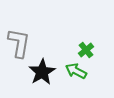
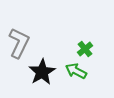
gray L-shape: rotated 16 degrees clockwise
green cross: moved 1 px left, 1 px up
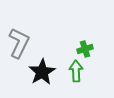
green cross: rotated 21 degrees clockwise
green arrow: rotated 60 degrees clockwise
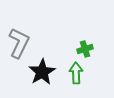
green arrow: moved 2 px down
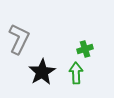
gray L-shape: moved 4 px up
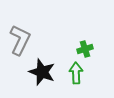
gray L-shape: moved 1 px right, 1 px down
black star: rotated 20 degrees counterclockwise
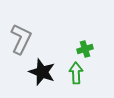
gray L-shape: moved 1 px right, 1 px up
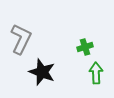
green cross: moved 2 px up
green arrow: moved 20 px right
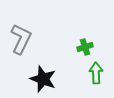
black star: moved 1 px right, 7 px down
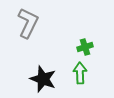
gray L-shape: moved 7 px right, 16 px up
green arrow: moved 16 px left
